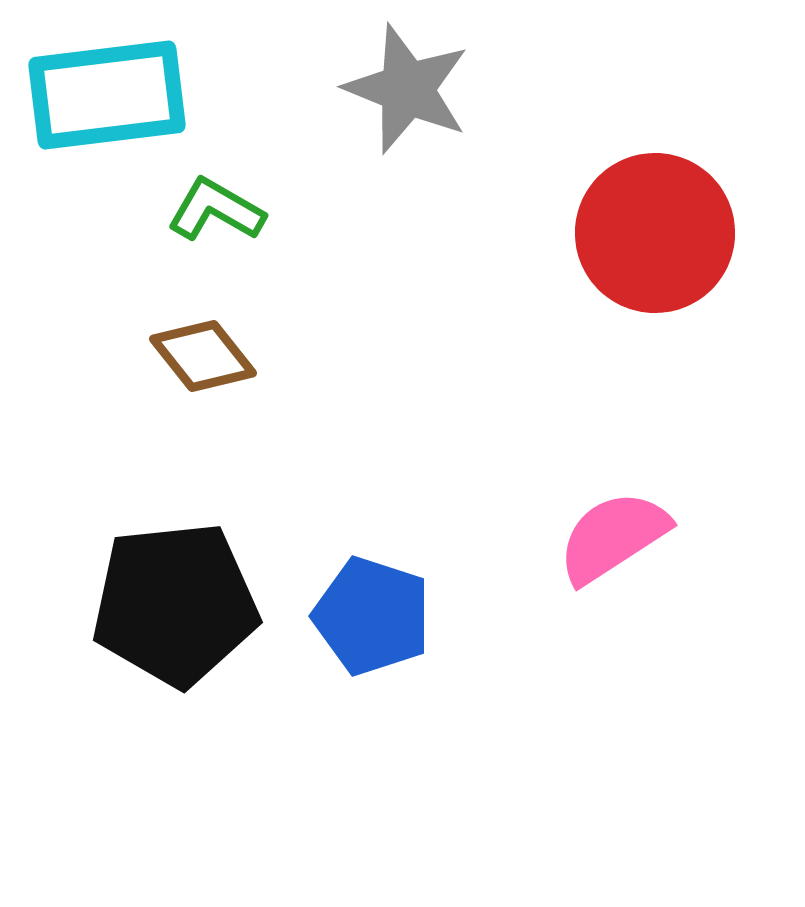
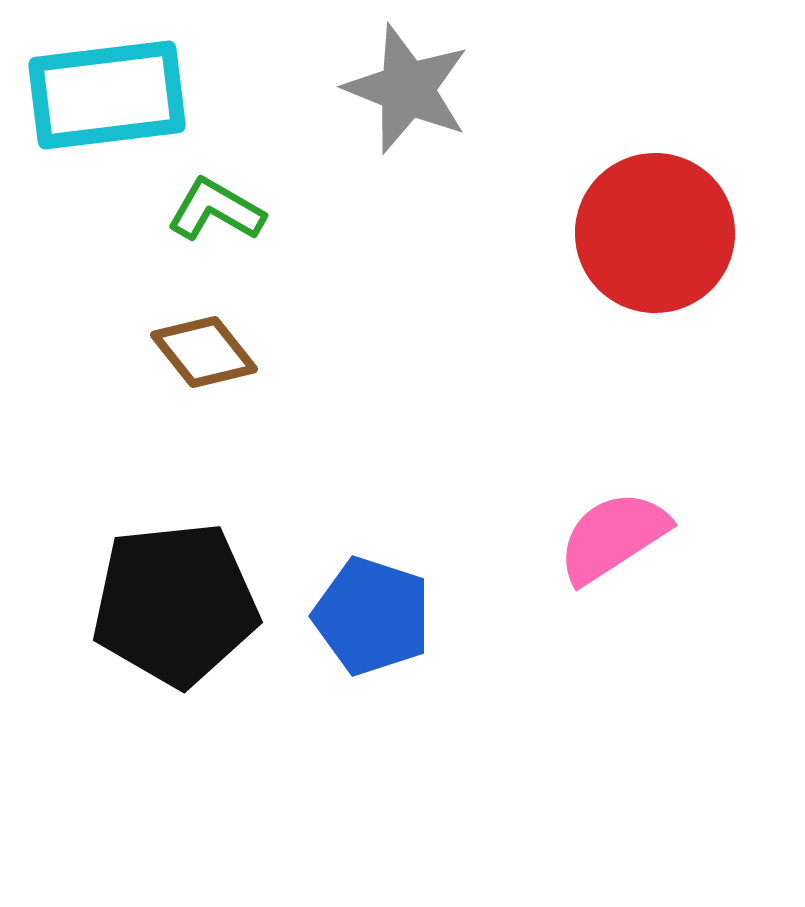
brown diamond: moved 1 px right, 4 px up
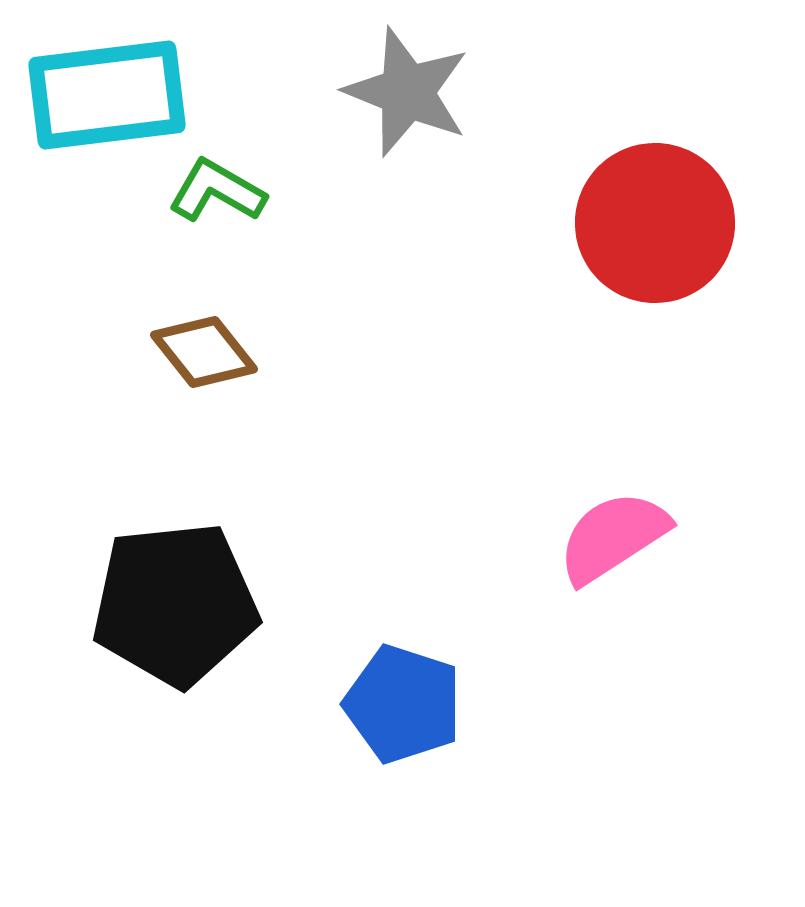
gray star: moved 3 px down
green L-shape: moved 1 px right, 19 px up
red circle: moved 10 px up
blue pentagon: moved 31 px right, 88 px down
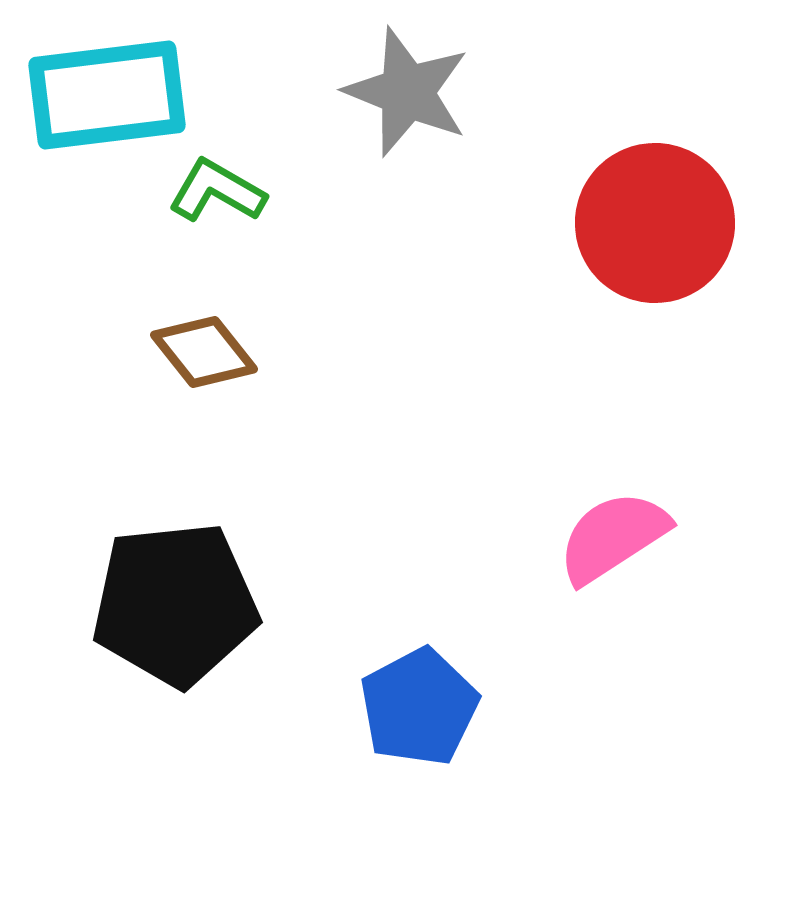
blue pentagon: moved 16 px right, 3 px down; rotated 26 degrees clockwise
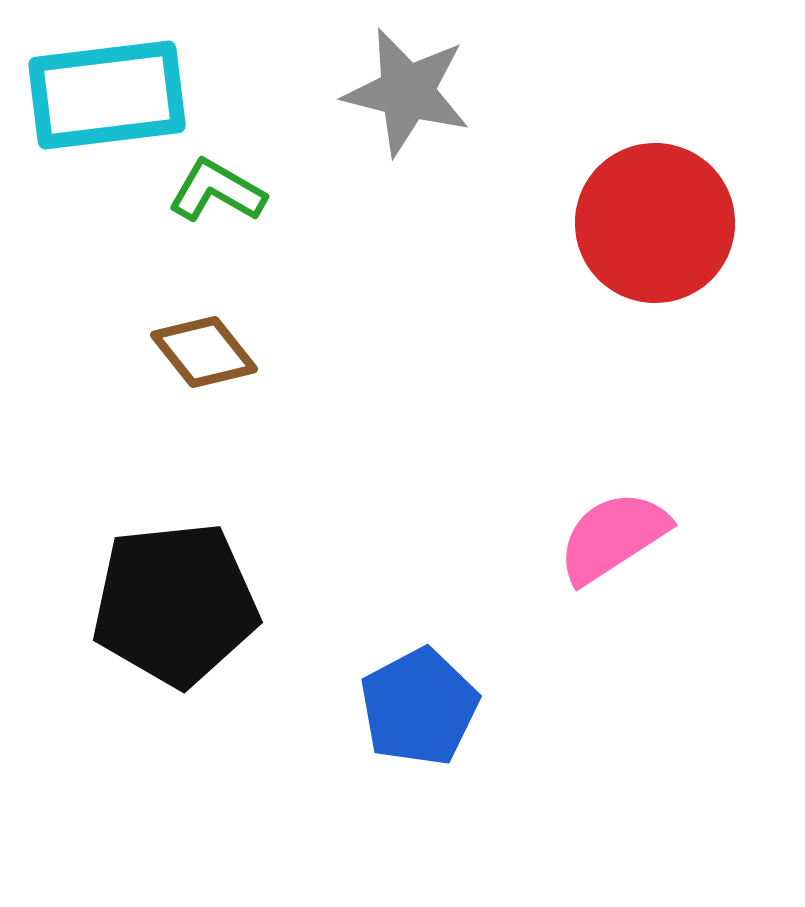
gray star: rotated 8 degrees counterclockwise
